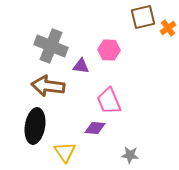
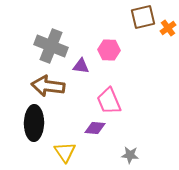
black ellipse: moved 1 px left, 3 px up; rotated 8 degrees counterclockwise
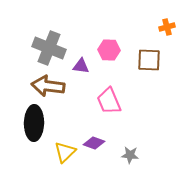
brown square: moved 6 px right, 43 px down; rotated 15 degrees clockwise
orange cross: moved 1 px left, 1 px up; rotated 21 degrees clockwise
gray cross: moved 2 px left, 2 px down
purple diamond: moved 1 px left, 15 px down; rotated 15 degrees clockwise
yellow triangle: rotated 20 degrees clockwise
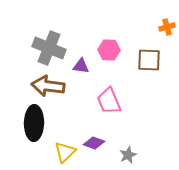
gray star: moved 2 px left; rotated 30 degrees counterclockwise
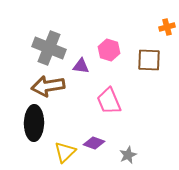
pink hexagon: rotated 15 degrees clockwise
brown arrow: rotated 16 degrees counterclockwise
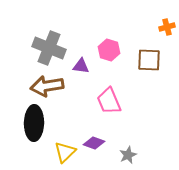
brown arrow: moved 1 px left
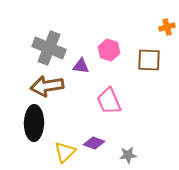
gray star: rotated 18 degrees clockwise
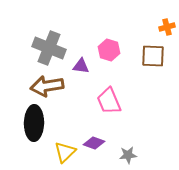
brown square: moved 4 px right, 4 px up
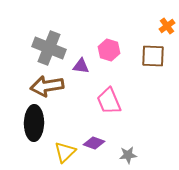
orange cross: moved 1 px up; rotated 21 degrees counterclockwise
